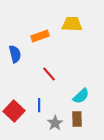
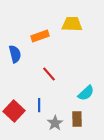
cyan semicircle: moved 5 px right, 3 px up
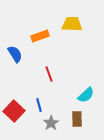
blue semicircle: rotated 18 degrees counterclockwise
red line: rotated 21 degrees clockwise
cyan semicircle: moved 2 px down
blue line: rotated 16 degrees counterclockwise
gray star: moved 4 px left
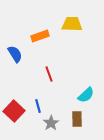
blue line: moved 1 px left, 1 px down
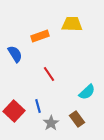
red line: rotated 14 degrees counterclockwise
cyan semicircle: moved 1 px right, 3 px up
brown rectangle: rotated 35 degrees counterclockwise
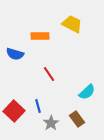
yellow trapezoid: rotated 25 degrees clockwise
orange rectangle: rotated 18 degrees clockwise
blue semicircle: rotated 138 degrees clockwise
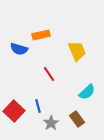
yellow trapezoid: moved 5 px right, 27 px down; rotated 40 degrees clockwise
orange rectangle: moved 1 px right, 1 px up; rotated 12 degrees counterclockwise
blue semicircle: moved 4 px right, 5 px up
